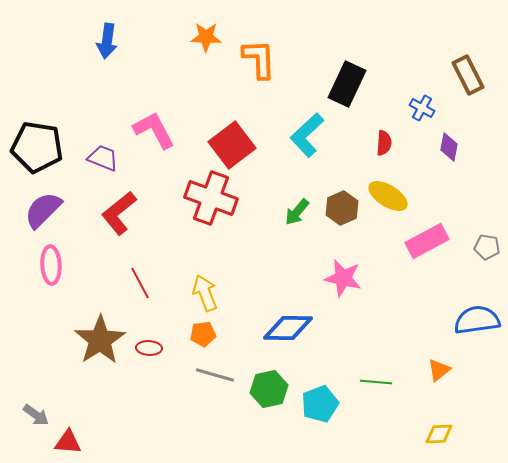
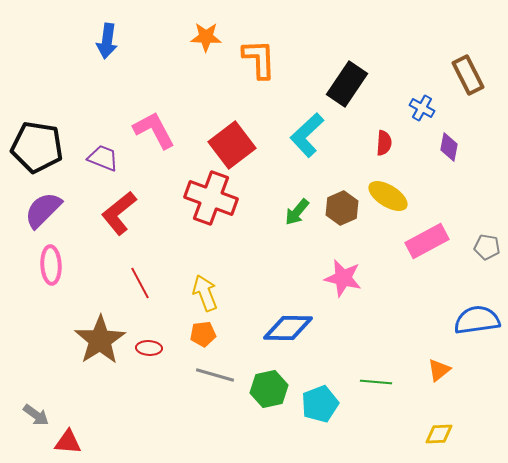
black rectangle: rotated 9 degrees clockwise
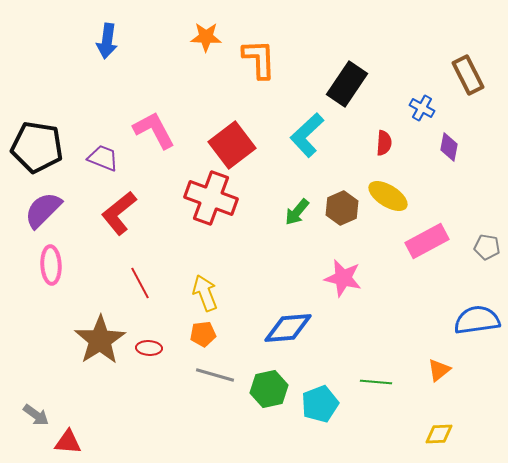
blue diamond: rotated 6 degrees counterclockwise
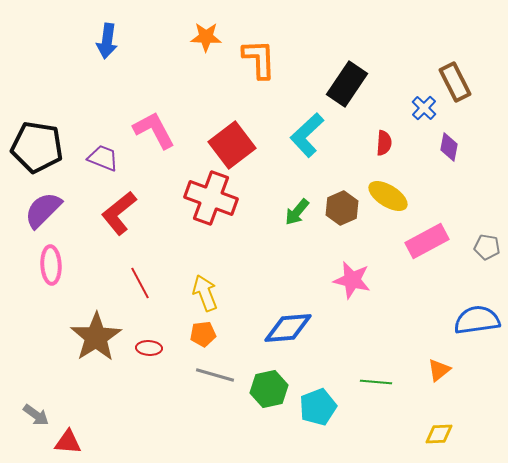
brown rectangle: moved 13 px left, 7 px down
blue cross: moved 2 px right; rotated 15 degrees clockwise
pink star: moved 9 px right, 2 px down
brown star: moved 4 px left, 3 px up
cyan pentagon: moved 2 px left, 3 px down
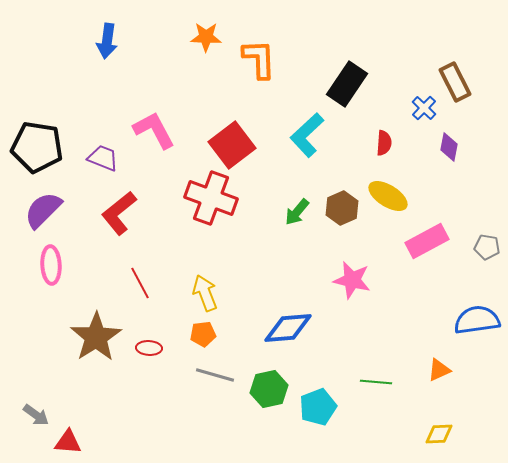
orange triangle: rotated 15 degrees clockwise
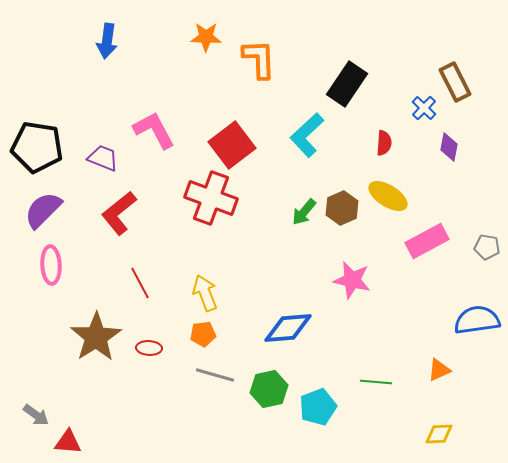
green arrow: moved 7 px right
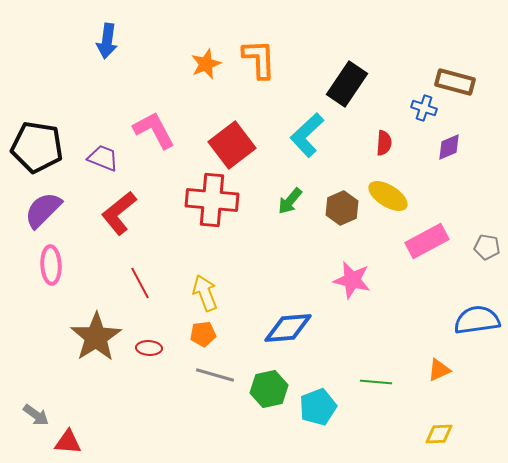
orange star: moved 27 px down; rotated 24 degrees counterclockwise
brown rectangle: rotated 48 degrees counterclockwise
blue cross: rotated 25 degrees counterclockwise
purple diamond: rotated 56 degrees clockwise
red cross: moved 1 px right, 2 px down; rotated 15 degrees counterclockwise
green arrow: moved 14 px left, 11 px up
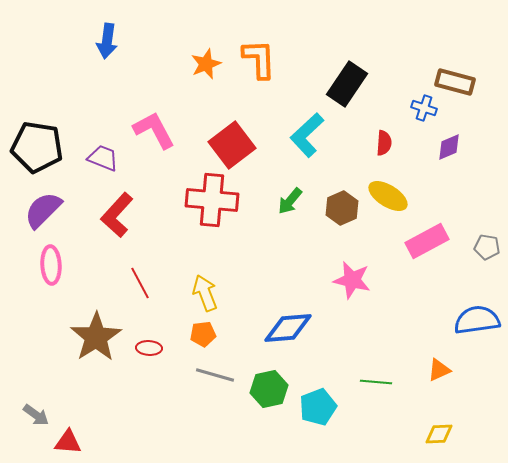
red L-shape: moved 2 px left, 2 px down; rotated 9 degrees counterclockwise
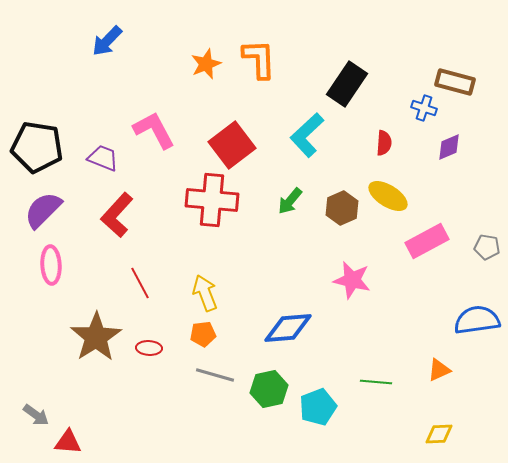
blue arrow: rotated 36 degrees clockwise
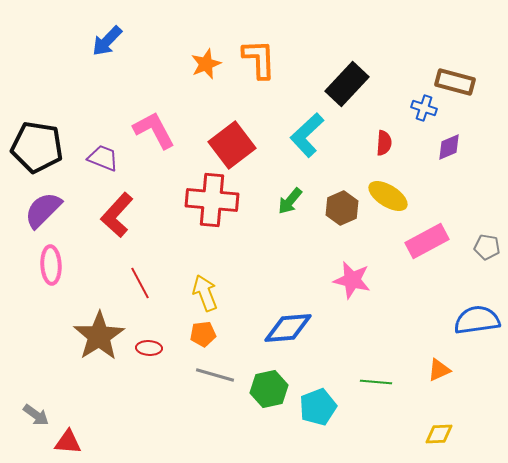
black rectangle: rotated 9 degrees clockwise
brown star: moved 3 px right, 1 px up
